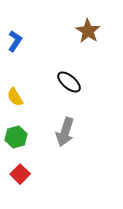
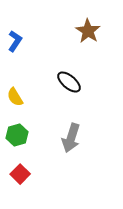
gray arrow: moved 6 px right, 6 px down
green hexagon: moved 1 px right, 2 px up
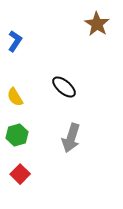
brown star: moved 9 px right, 7 px up
black ellipse: moved 5 px left, 5 px down
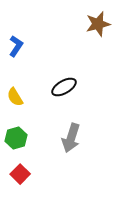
brown star: moved 1 px right; rotated 25 degrees clockwise
blue L-shape: moved 1 px right, 5 px down
black ellipse: rotated 70 degrees counterclockwise
green hexagon: moved 1 px left, 3 px down
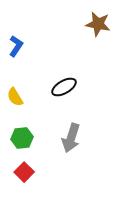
brown star: rotated 25 degrees clockwise
green hexagon: moved 6 px right; rotated 10 degrees clockwise
red square: moved 4 px right, 2 px up
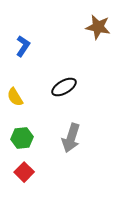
brown star: moved 3 px down
blue L-shape: moved 7 px right
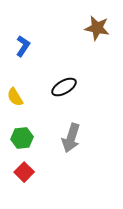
brown star: moved 1 px left, 1 px down
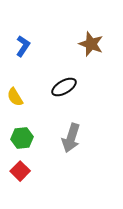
brown star: moved 6 px left, 16 px down; rotated 10 degrees clockwise
red square: moved 4 px left, 1 px up
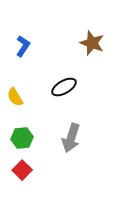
brown star: moved 1 px right, 1 px up
red square: moved 2 px right, 1 px up
